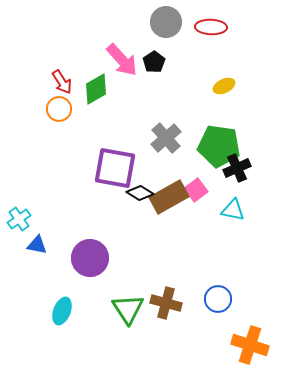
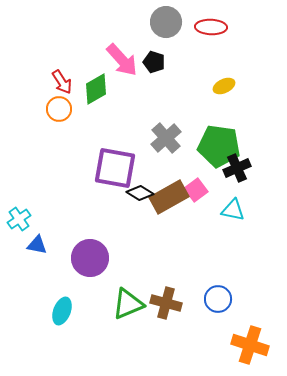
black pentagon: rotated 20 degrees counterclockwise
green triangle: moved 5 px up; rotated 40 degrees clockwise
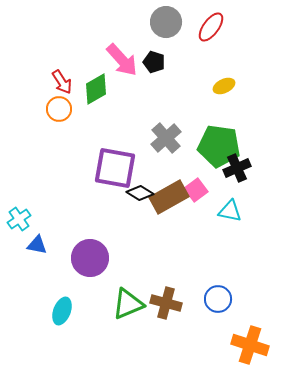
red ellipse: rotated 56 degrees counterclockwise
cyan triangle: moved 3 px left, 1 px down
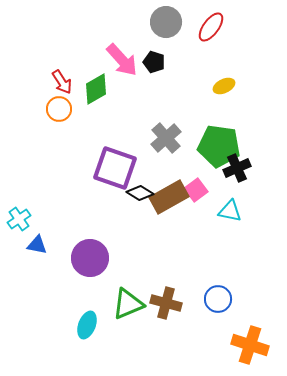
purple square: rotated 9 degrees clockwise
cyan ellipse: moved 25 px right, 14 px down
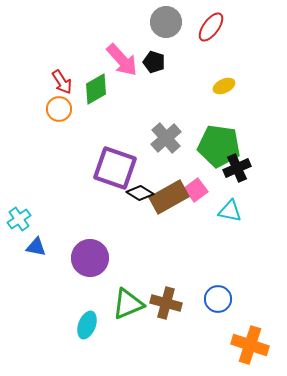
blue triangle: moved 1 px left, 2 px down
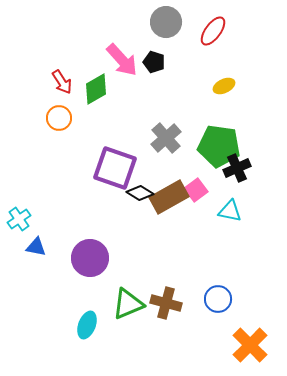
red ellipse: moved 2 px right, 4 px down
orange circle: moved 9 px down
orange cross: rotated 27 degrees clockwise
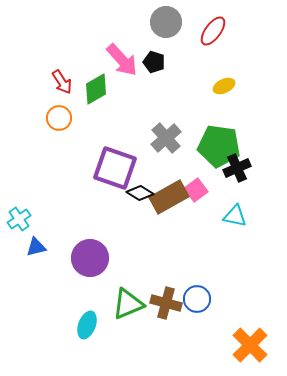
cyan triangle: moved 5 px right, 5 px down
blue triangle: rotated 25 degrees counterclockwise
blue circle: moved 21 px left
